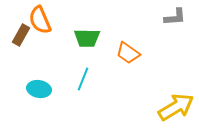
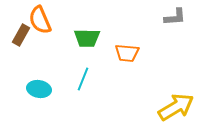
orange trapezoid: moved 1 px left; rotated 30 degrees counterclockwise
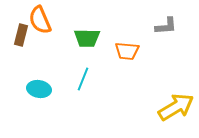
gray L-shape: moved 9 px left, 9 px down
brown rectangle: rotated 15 degrees counterclockwise
orange trapezoid: moved 2 px up
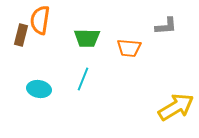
orange semicircle: rotated 32 degrees clockwise
orange trapezoid: moved 2 px right, 3 px up
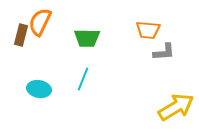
orange semicircle: moved 2 px down; rotated 16 degrees clockwise
gray L-shape: moved 2 px left, 26 px down
orange trapezoid: moved 19 px right, 18 px up
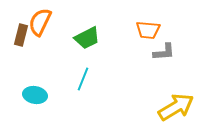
green trapezoid: rotated 28 degrees counterclockwise
cyan ellipse: moved 4 px left, 6 px down
